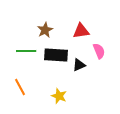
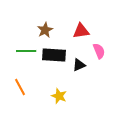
black rectangle: moved 2 px left
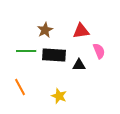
black triangle: rotated 24 degrees clockwise
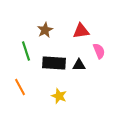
green line: rotated 72 degrees clockwise
black rectangle: moved 8 px down
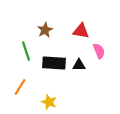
red triangle: rotated 18 degrees clockwise
orange line: rotated 60 degrees clockwise
yellow star: moved 10 px left, 6 px down
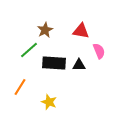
green line: moved 3 px right, 1 px up; rotated 66 degrees clockwise
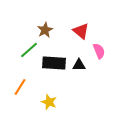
red triangle: rotated 30 degrees clockwise
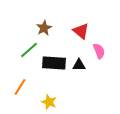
brown star: moved 1 px left, 2 px up
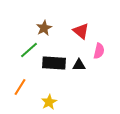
pink semicircle: rotated 35 degrees clockwise
yellow star: rotated 21 degrees clockwise
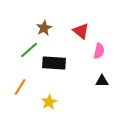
black triangle: moved 23 px right, 16 px down
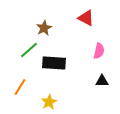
red triangle: moved 5 px right, 13 px up; rotated 12 degrees counterclockwise
